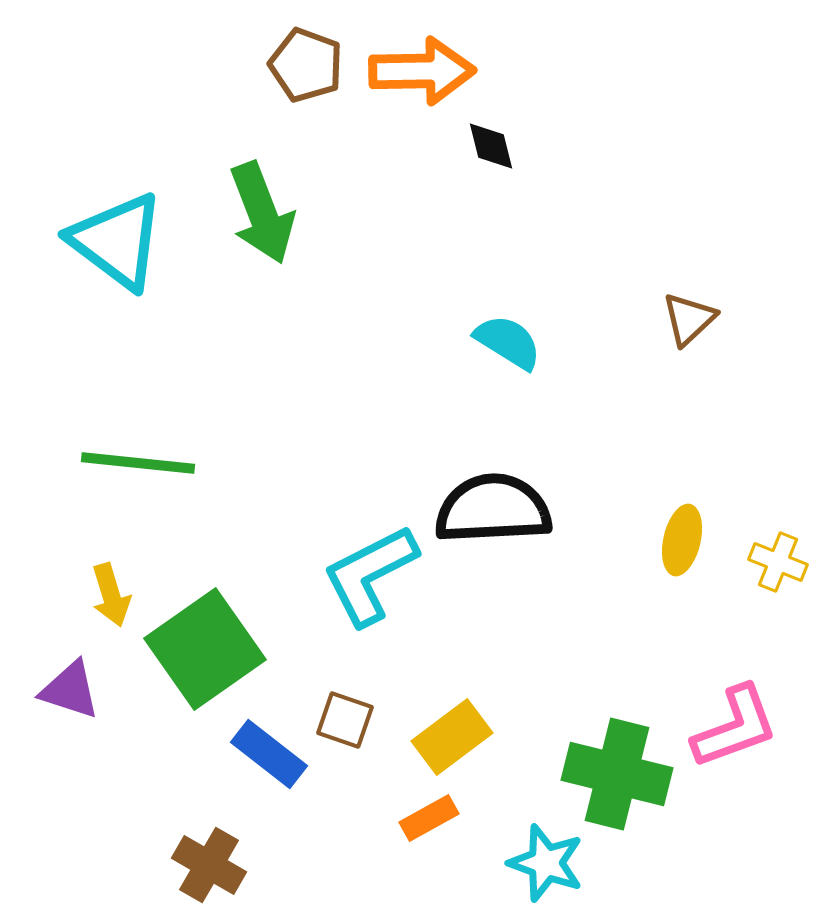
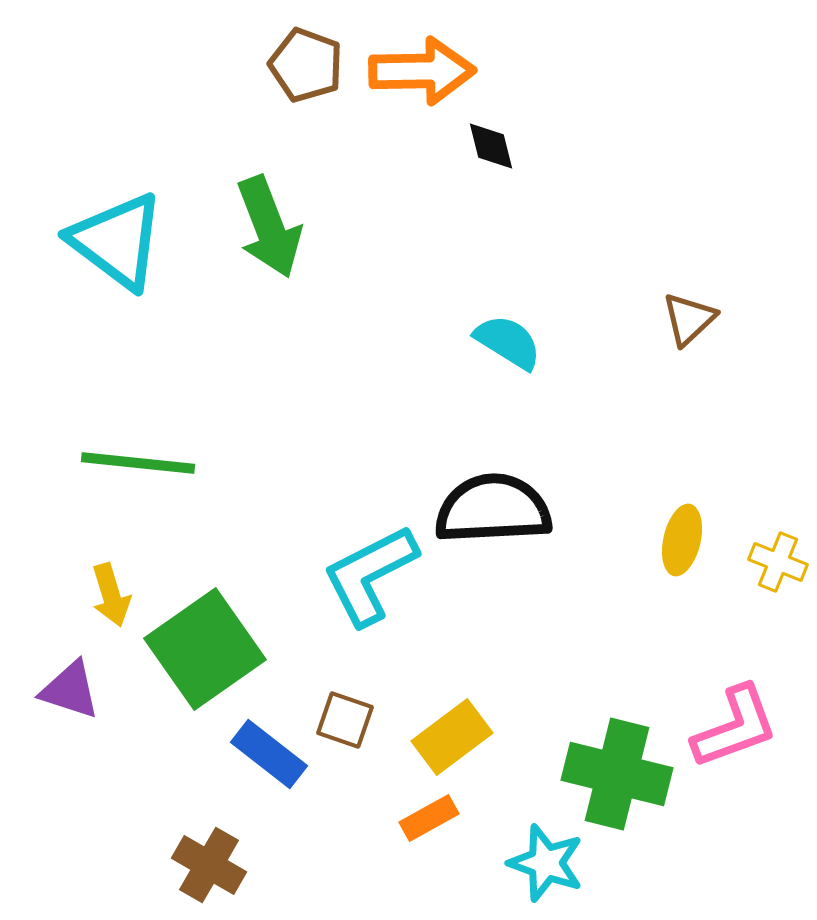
green arrow: moved 7 px right, 14 px down
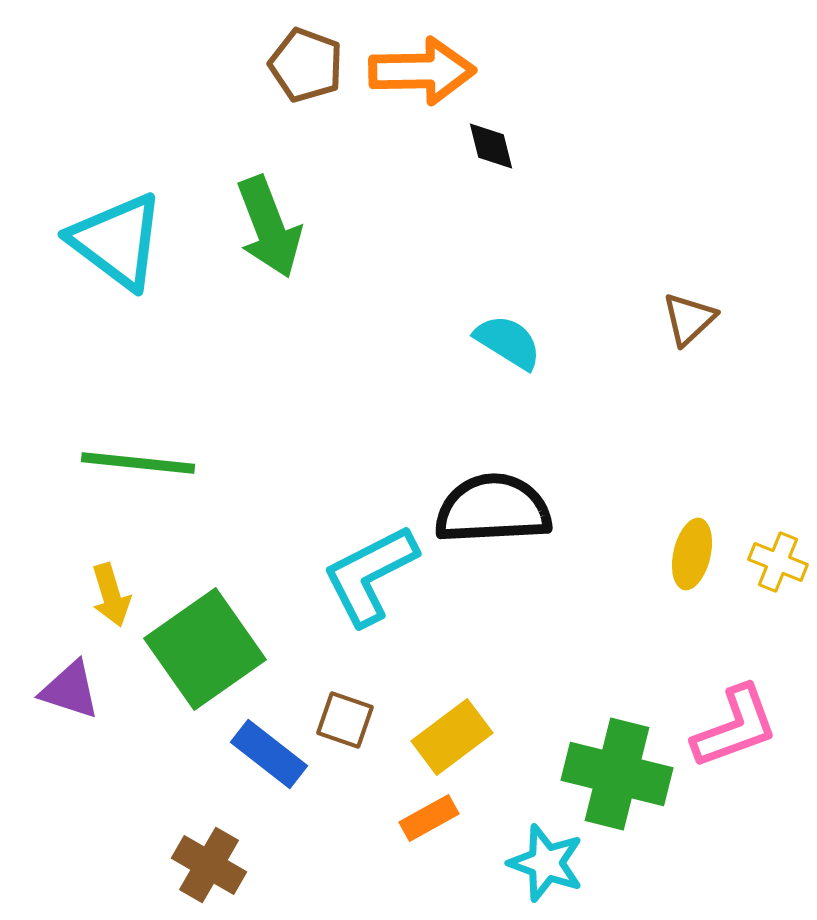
yellow ellipse: moved 10 px right, 14 px down
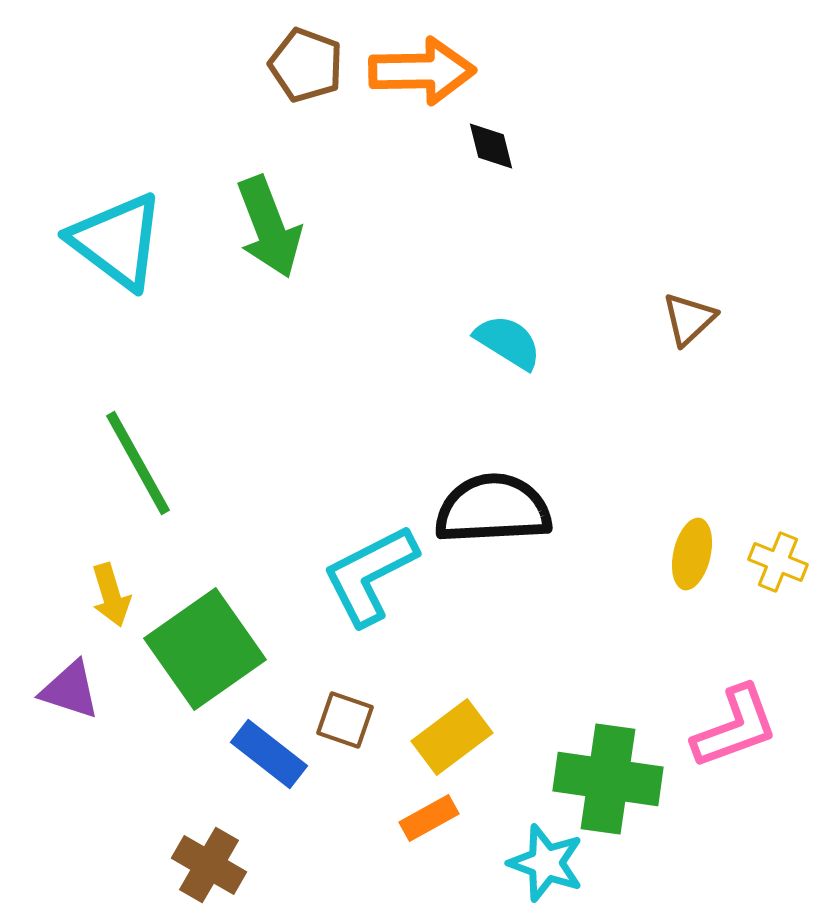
green line: rotated 55 degrees clockwise
green cross: moved 9 px left, 5 px down; rotated 6 degrees counterclockwise
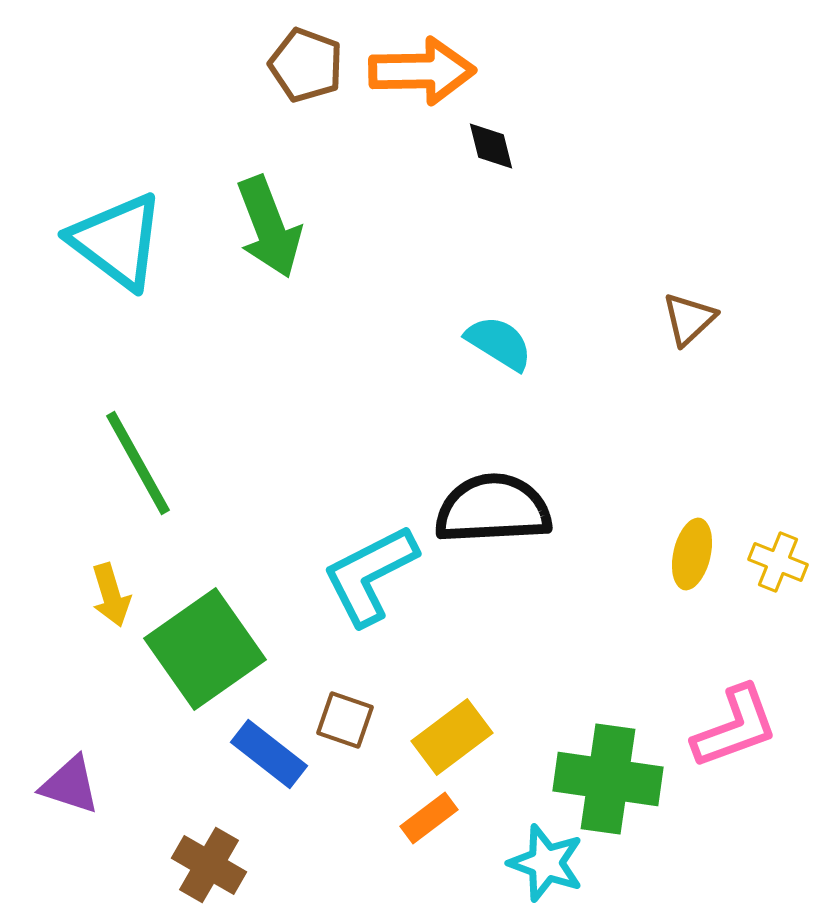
cyan semicircle: moved 9 px left, 1 px down
purple triangle: moved 95 px down
orange rectangle: rotated 8 degrees counterclockwise
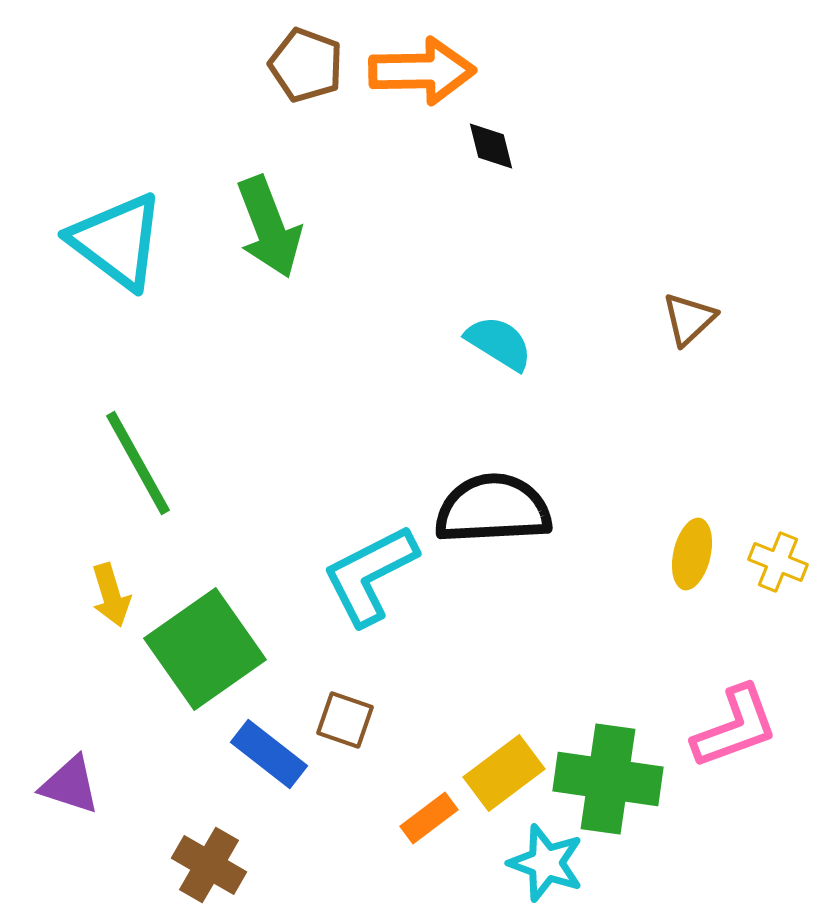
yellow rectangle: moved 52 px right, 36 px down
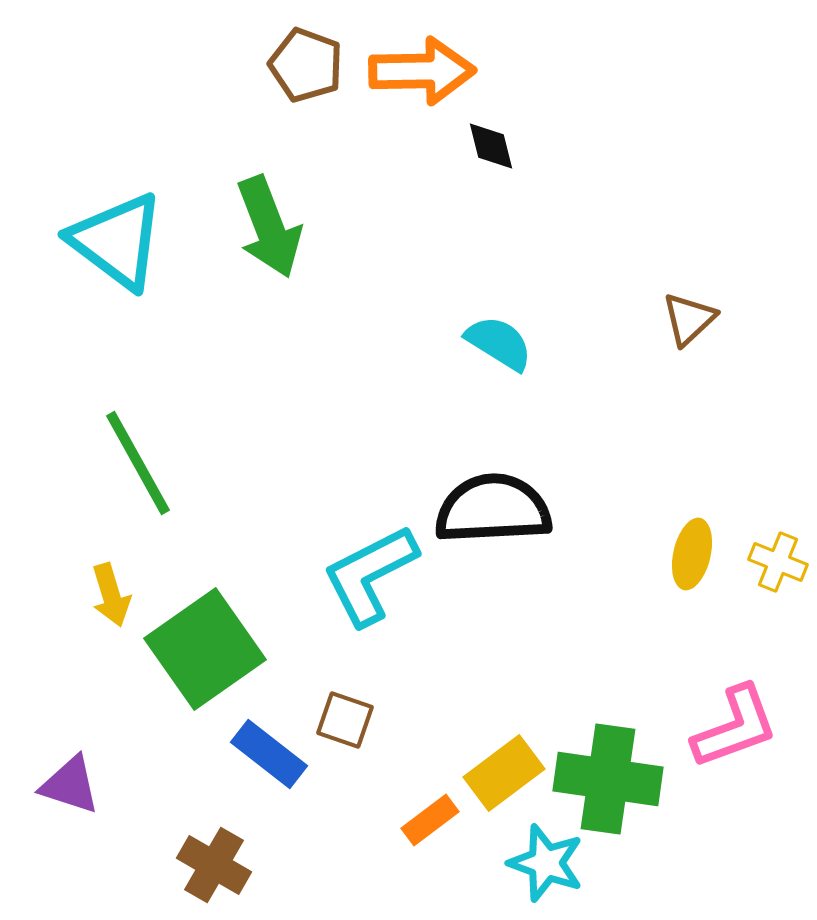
orange rectangle: moved 1 px right, 2 px down
brown cross: moved 5 px right
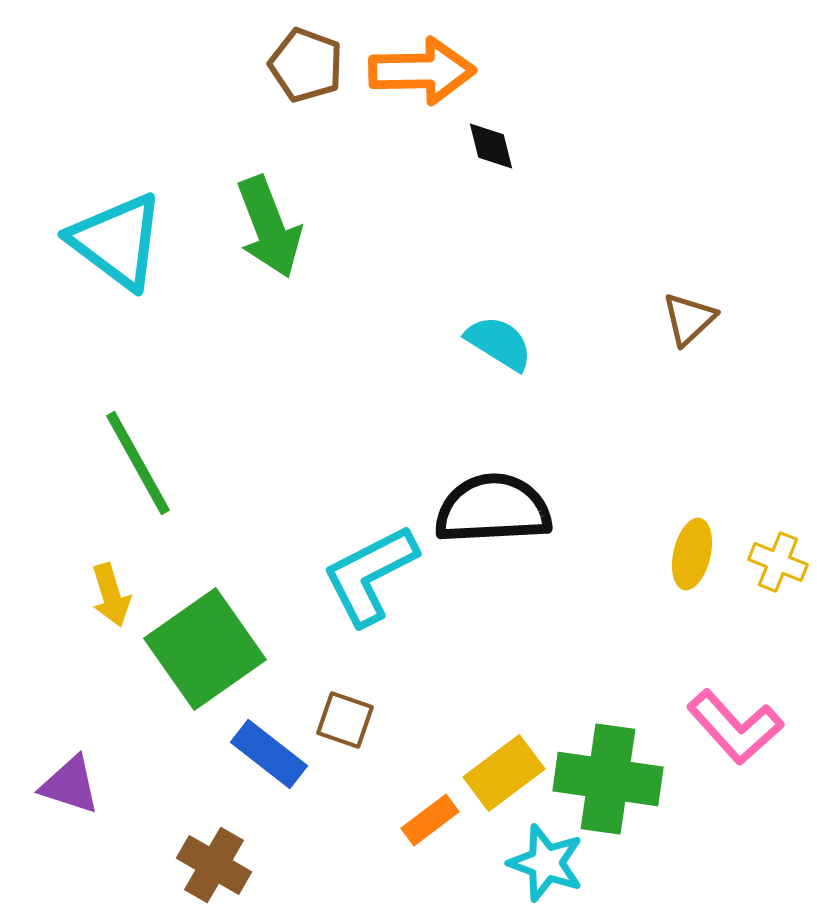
pink L-shape: rotated 68 degrees clockwise
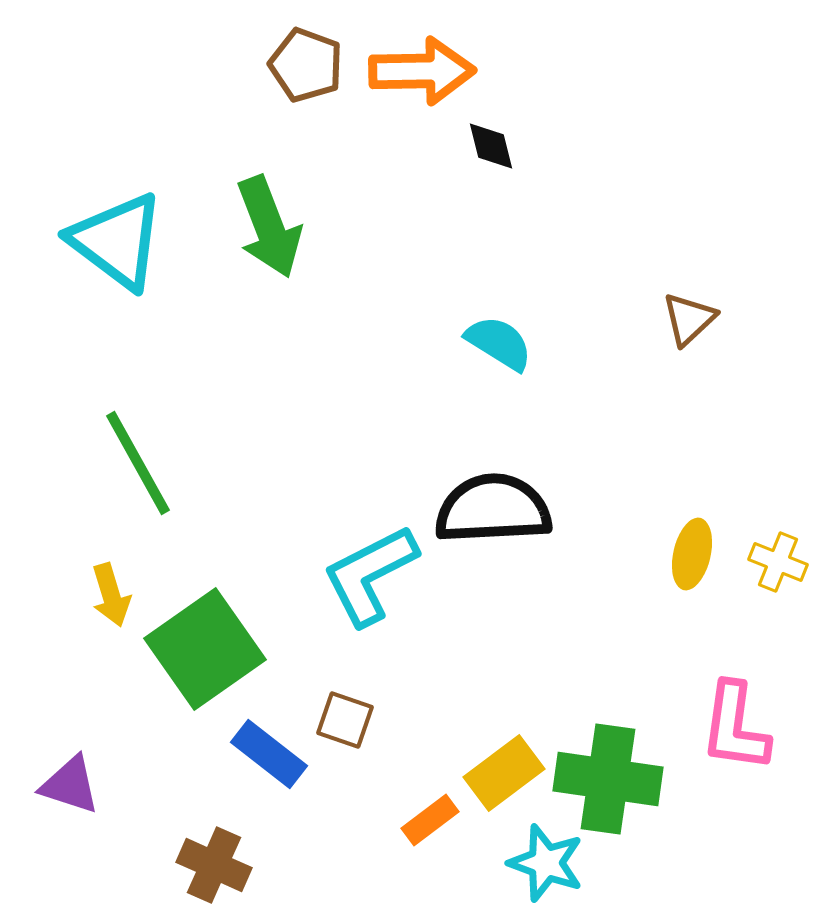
pink L-shape: rotated 50 degrees clockwise
brown cross: rotated 6 degrees counterclockwise
